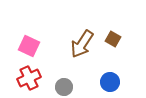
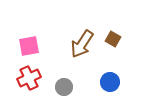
pink square: rotated 35 degrees counterclockwise
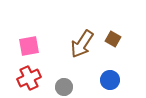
blue circle: moved 2 px up
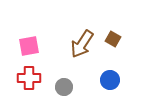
red cross: rotated 25 degrees clockwise
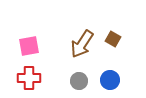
gray circle: moved 15 px right, 6 px up
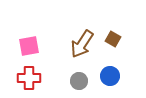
blue circle: moved 4 px up
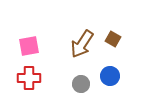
gray circle: moved 2 px right, 3 px down
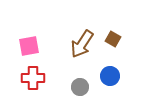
red cross: moved 4 px right
gray circle: moved 1 px left, 3 px down
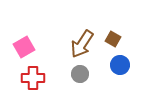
pink square: moved 5 px left, 1 px down; rotated 20 degrees counterclockwise
blue circle: moved 10 px right, 11 px up
gray circle: moved 13 px up
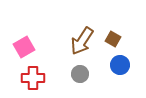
brown arrow: moved 3 px up
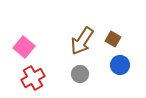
pink square: rotated 20 degrees counterclockwise
red cross: rotated 30 degrees counterclockwise
